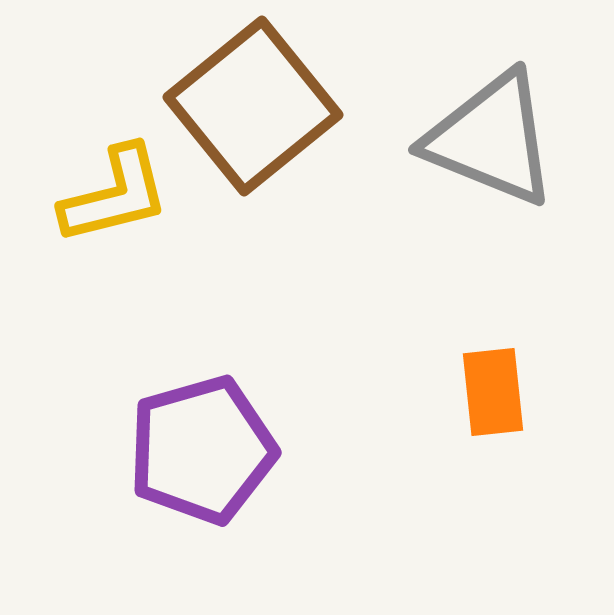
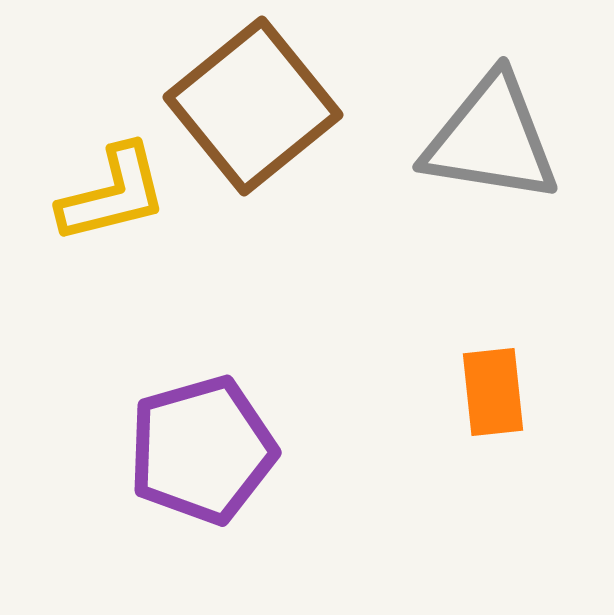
gray triangle: rotated 13 degrees counterclockwise
yellow L-shape: moved 2 px left, 1 px up
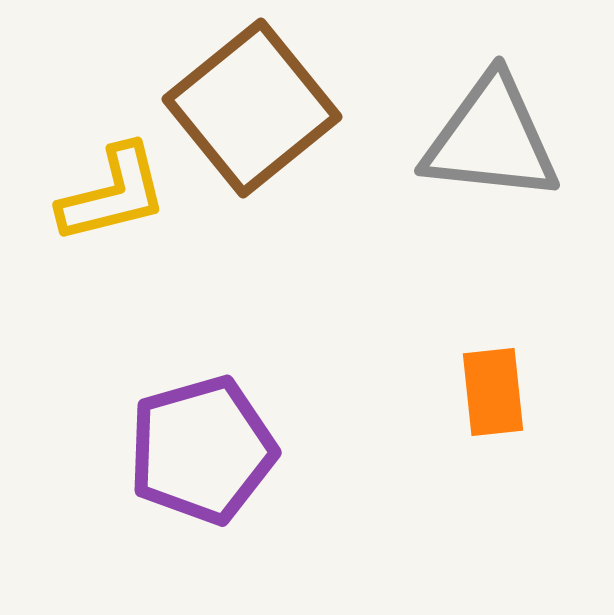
brown square: moved 1 px left, 2 px down
gray triangle: rotated 3 degrees counterclockwise
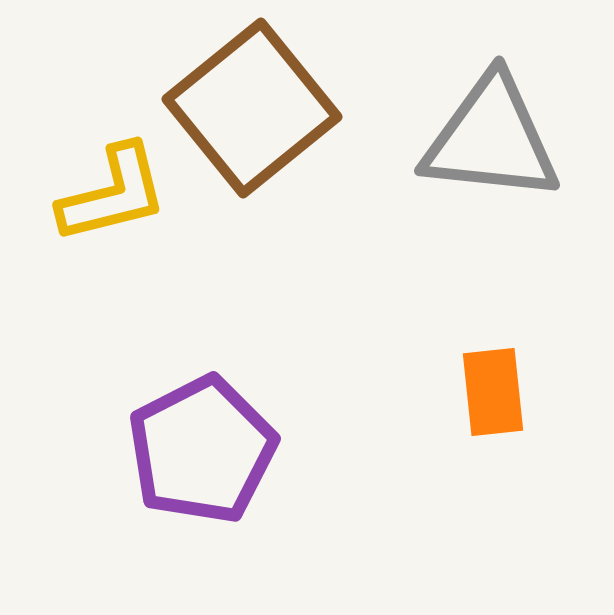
purple pentagon: rotated 11 degrees counterclockwise
